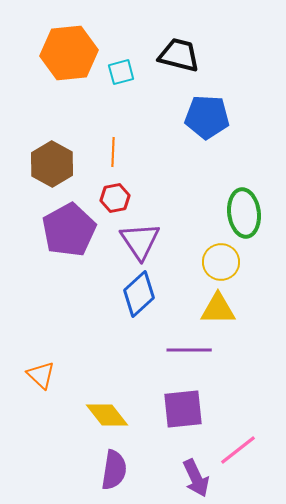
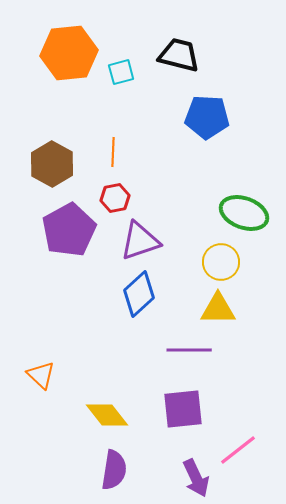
green ellipse: rotated 63 degrees counterclockwise
purple triangle: rotated 45 degrees clockwise
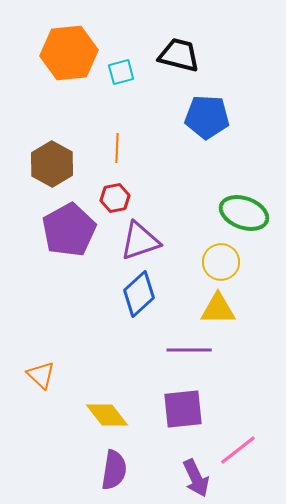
orange line: moved 4 px right, 4 px up
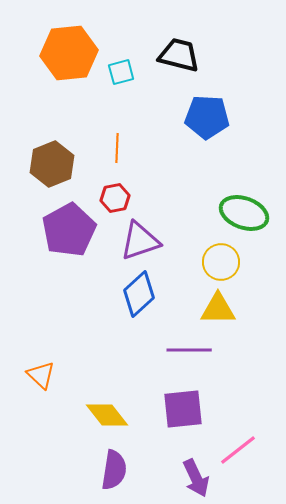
brown hexagon: rotated 9 degrees clockwise
